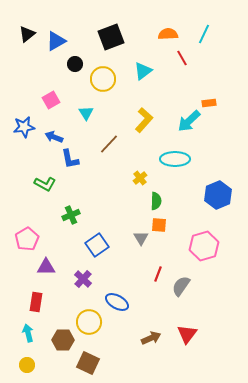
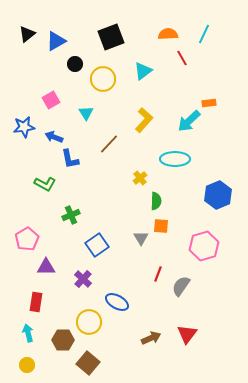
orange square at (159, 225): moved 2 px right, 1 px down
brown square at (88, 363): rotated 15 degrees clockwise
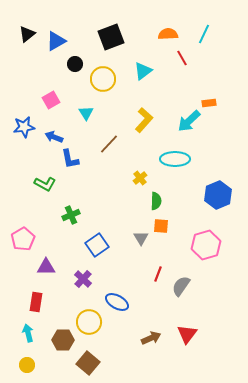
pink pentagon at (27, 239): moved 4 px left
pink hexagon at (204, 246): moved 2 px right, 1 px up
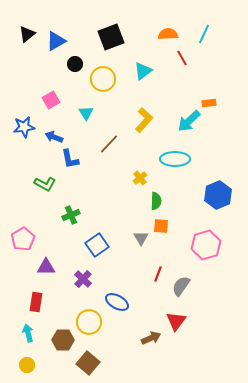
red triangle at (187, 334): moved 11 px left, 13 px up
